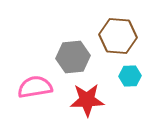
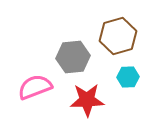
brown hexagon: rotated 21 degrees counterclockwise
cyan hexagon: moved 2 px left, 1 px down
pink semicircle: rotated 12 degrees counterclockwise
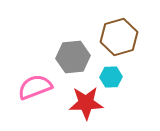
brown hexagon: moved 1 px right, 1 px down
cyan hexagon: moved 17 px left
red star: moved 1 px left, 3 px down
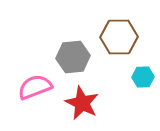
brown hexagon: rotated 15 degrees clockwise
cyan hexagon: moved 32 px right
red star: moved 4 px left; rotated 28 degrees clockwise
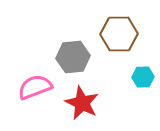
brown hexagon: moved 3 px up
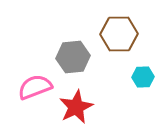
red star: moved 6 px left, 4 px down; rotated 20 degrees clockwise
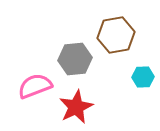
brown hexagon: moved 3 px left, 1 px down; rotated 9 degrees counterclockwise
gray hexagon: moved 2 px right, 2 px down
pink semicircle: moved 1 px up
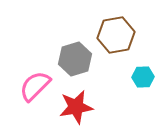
gray hexagon: rotated 12 degrees counterclockwise
pink semicircle: rotated 24 degrees counterclockwise
red star: rotated 16 degrees clockwise
